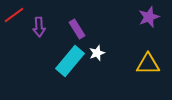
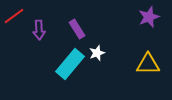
red line: moved 1 px down
purple arrow: moved 3 px down
cyan rectangle: moved 3 px down
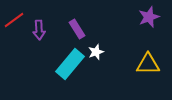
red line: moved 4 px down
white star: moved 1 px left, 1 px up
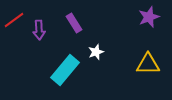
purple rectangle: moved 3 px left, 6 px up
cyan rectangle: moved 5 px left, 6 px down
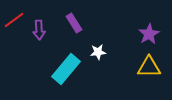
purple star: moved 17 px down; rotated 10 degrees counterclockwise
white star: moved 2 px right; rotated 14 degrees clockwise
yellow triangle: moved 1 px right, 3 px down
cyan rectangle: moved 1 px right, 1 px up
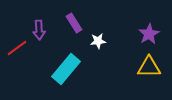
red line: moved 3 px right, 28 px down
white star: moved 11 px up
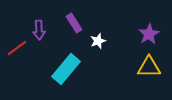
white star: rotated 14 degrees counterclockwise
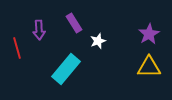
red line: rotated 70 degrees counterclockwise
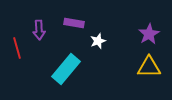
purple rectangle: rotated 48 degrees counterclockwise
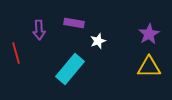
red line: moved 1 px left, 5 px down
cyan rectangle: moved 4 px right
